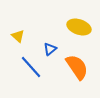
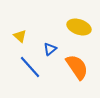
yellow triangle: moved 2 px right
blue line: moved 1 px left
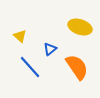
yellow ellipse: moved 1 px right
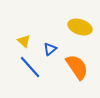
yellow triangle: moved 4 px right, 5 px down
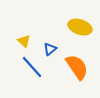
blue line: moved 2 px right
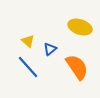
yellow triangle: moved 4 px right
blue line: moved 4 px left
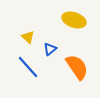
yellow ellipse: moved 6 px left, 7 px up
yellow triangle: moved 4 px up
